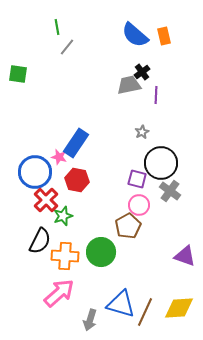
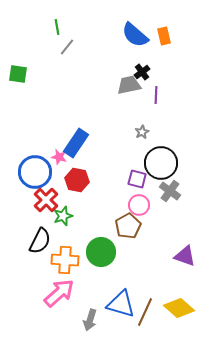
orange cross: moved 4 px down
yellow diamond: rotated 44 degrees clockwise
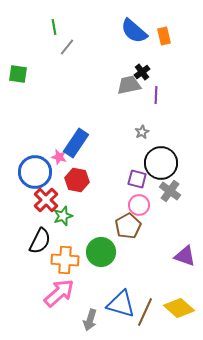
green line: moved 3 px left
blue semicircle: moved 1 px left, 4 px up
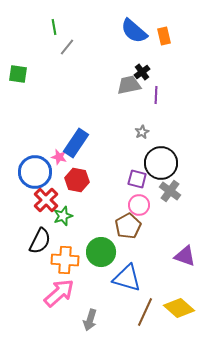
blue triangle: moved 6 px right, 26 px up
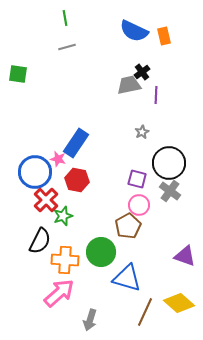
green line: moved 11 px right, 9 px up
blue semicircle: rotated 16 degrees counterclockwise
gray line: rotated 36 degrees clockwise
pink star: moved 1 px left, 2 px down
black circle: moved 8 px right
yellow diamond: moved 5 px up
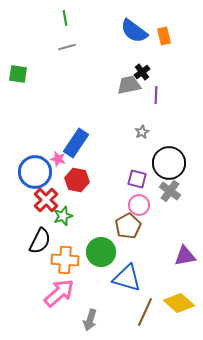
blue semicircle: rotated 12 degrees clockwise
purple triangle: rotated 30 degrees counterclockwise
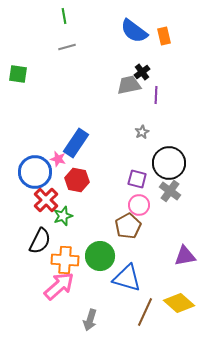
green line: moved 1 px left, 2 px up
green circle: moved 1 px left, 4 px down
pink arrow: moved 7 px up
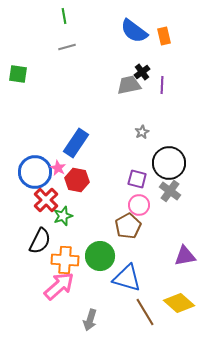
purple line: moved 6 px right, 10 px up
pink star: moved 9 px down; rotated 14 degrees clockwise
brown line: rotated 56 degrees counterclockwise
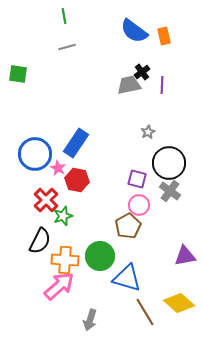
gray star: moved 6 px right
blue circle: moved 18 px up
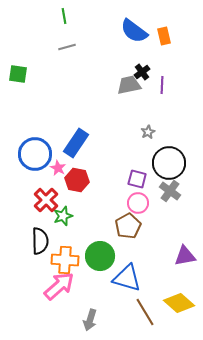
pink circle: moved 1 px left, 2 px up
black semicircle: rotated 28 degrees counterclockwise
